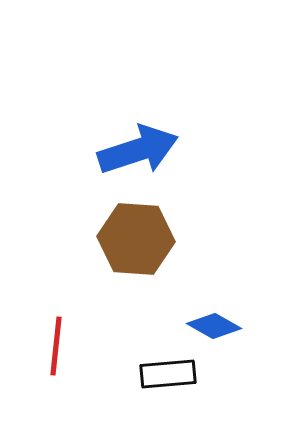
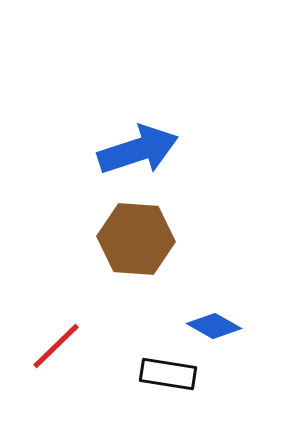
red line: rotated 40 degrees clockwise
black rectangle: rotated 14 degrees clockwise
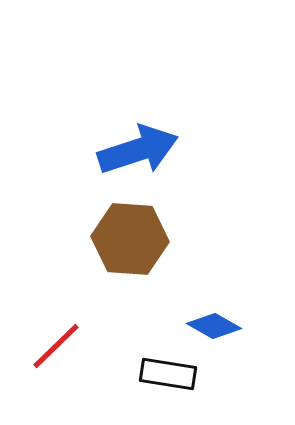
brown hexagon: moved 6 px left
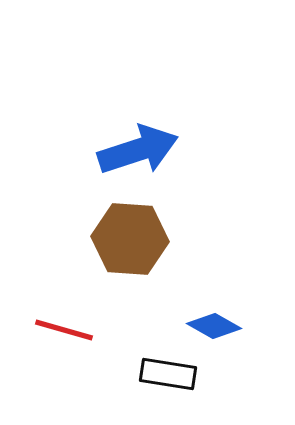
red line: moved 8 px right, 16 px up; rotated 60 degrees clockwise
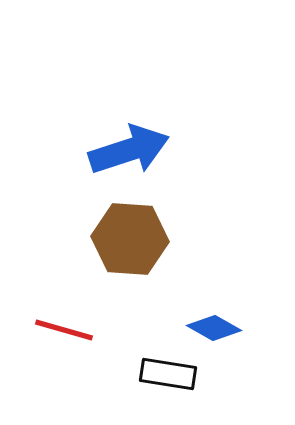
blue arrow: moved 9 px left
blue diamond: moved 2 px down
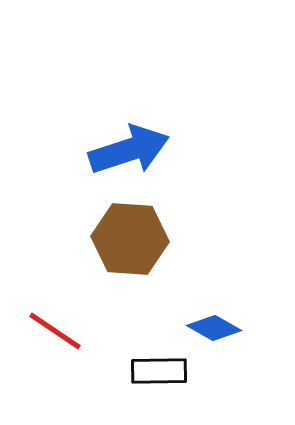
red line: moved 9 px left, 1 px down; rotated 18 degrees clockwise
black rectangle: moved 9 px left, 3 px up; rotated 10 degrees counterclockwise
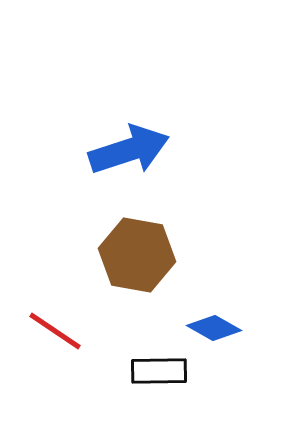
brown hexagon: moved 7 px right, 16 px down; rotated 6 degrees clockwise
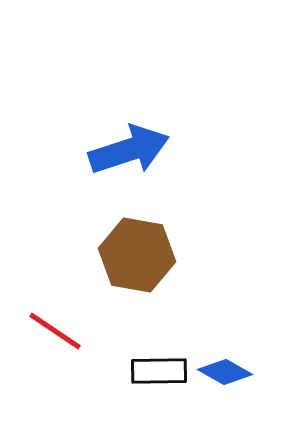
blue diamond: moved 11 px right, 44 px down
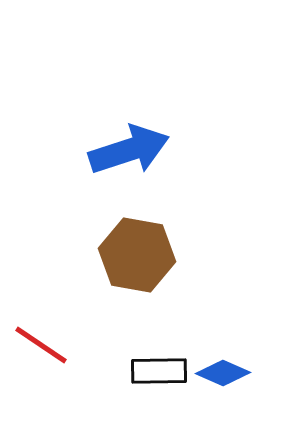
red line: moved 14 px left, 14 px down
blue diamond: moved 2 px left, 1 px down; rotated 6 degrees counterclockwise
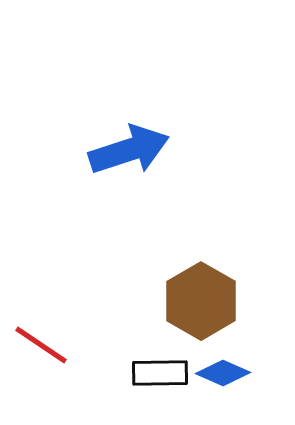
brown hexagon: moved 64 px right, 46 px down; rotated 20 degrees clockwise
black rectangle: moved 1 px right, 2 px down
